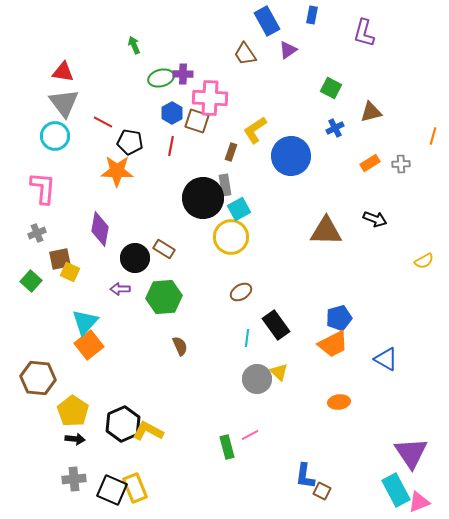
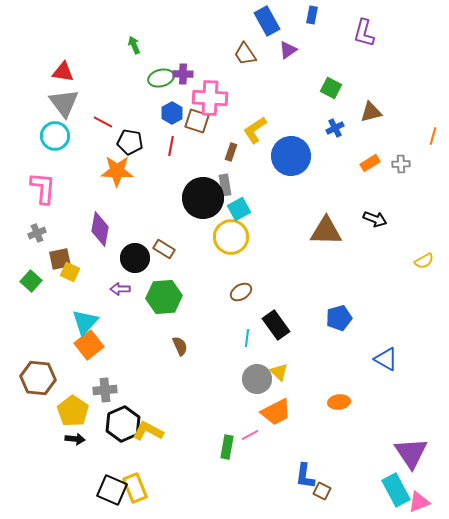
orange trapezoid at (333, 344): moved 57 px left, 68 px down
green rectangle at (227, 447): rotated 25 degrees clockwise
gray cross at (74, 479): moved 31 px right, 89 px up
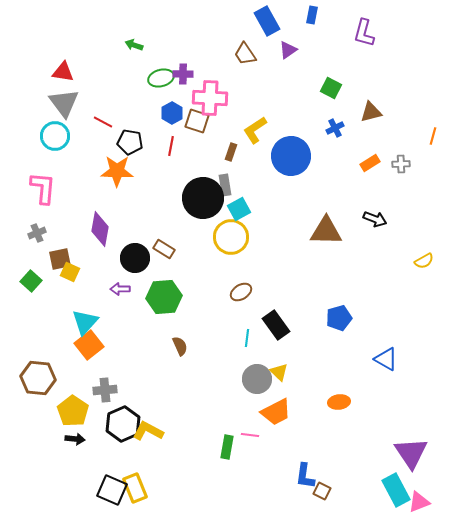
green arrow at (134, 45): rotated 48 degrees counterclockwise
pink line at (250, 435): rotated 36 degrees clockwise
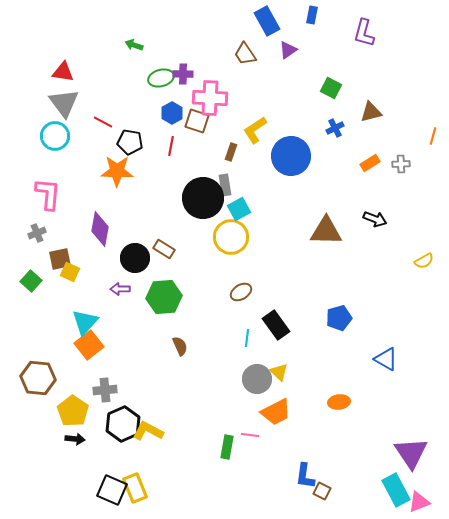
pink L-shape at (43, 188): moved 5 px right, 6 px down
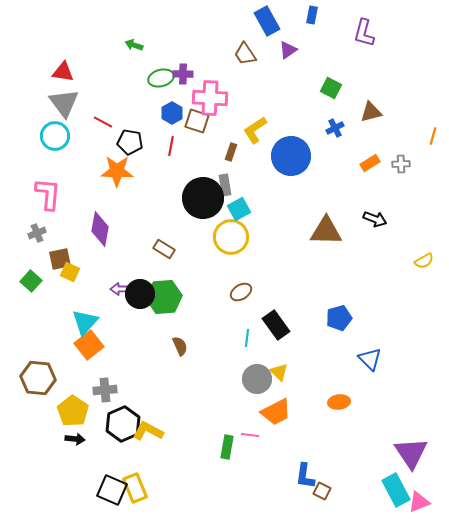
black circle at (135, 258): moved 5 px right, 36 px down
blue triangle at (386, 359): moved 16 px left; rotated 15 degrees clockwise
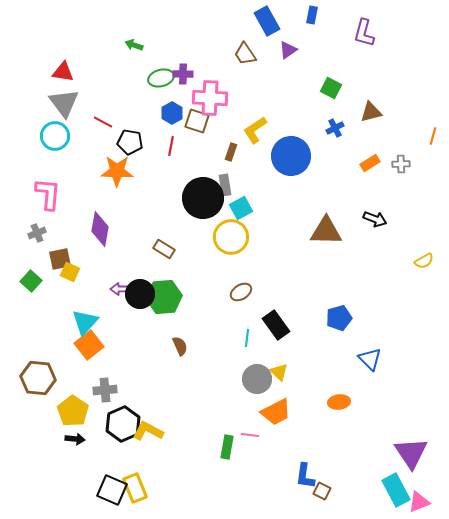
cyan square at (239, 209): moved 2 px right, 1 px up
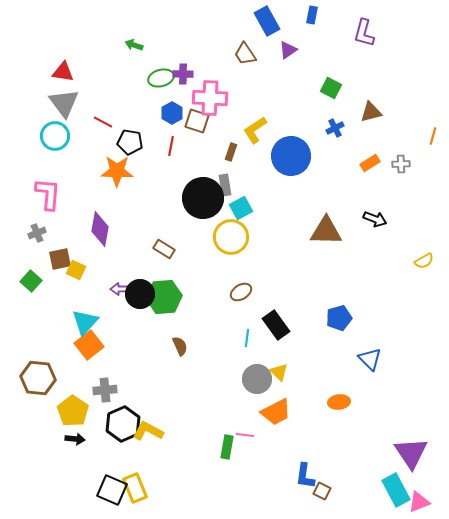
yellow square at (70, 272): moved 6 px right, 2 px up
pink line at (250, 435): moved 5 px left
